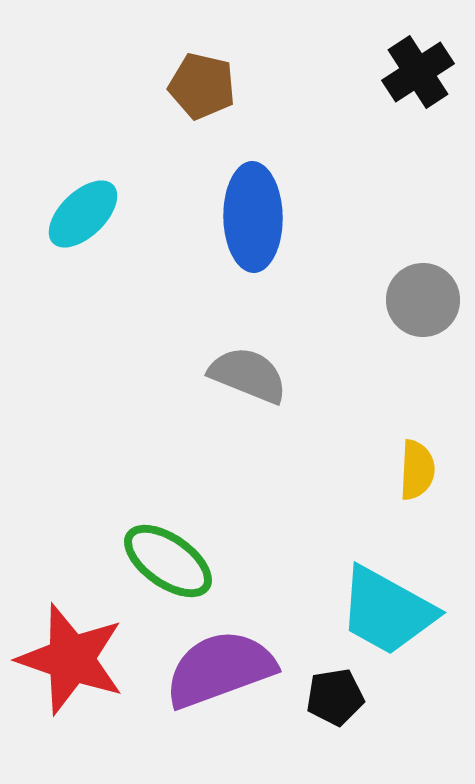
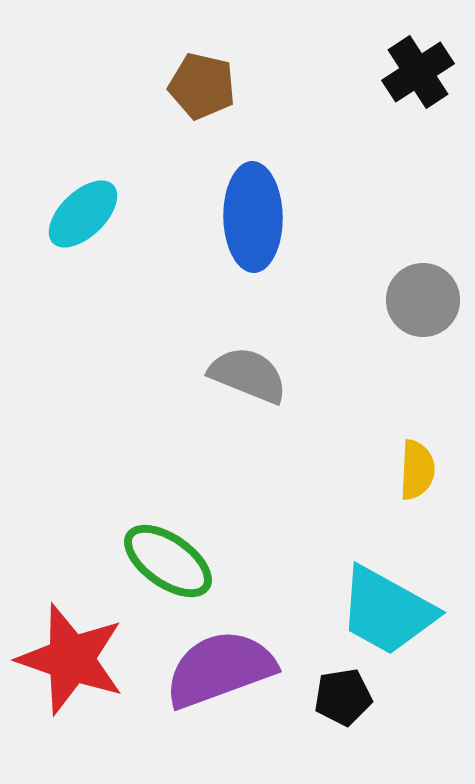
black pentagon: moved 8 px right
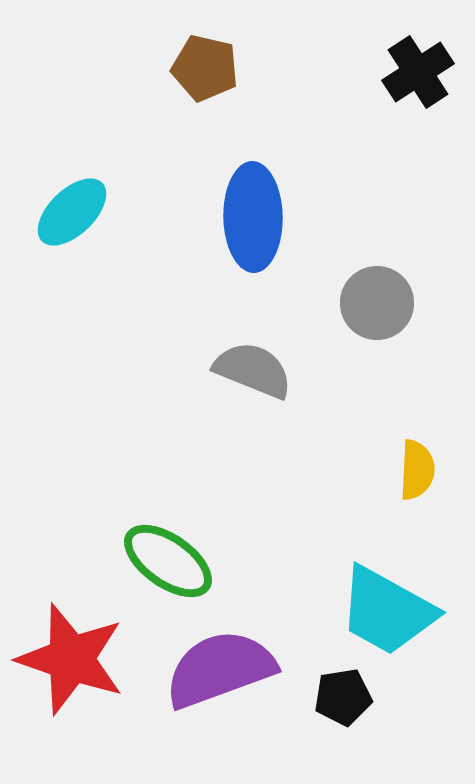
brown pentagon: moved 3 px right, 18 px up
cyan ellipse: moved 11 px left, 2 px up
gray circle: moved 46 px left, 3 px down
gray semicircle: moved 5 px right, 5 px up
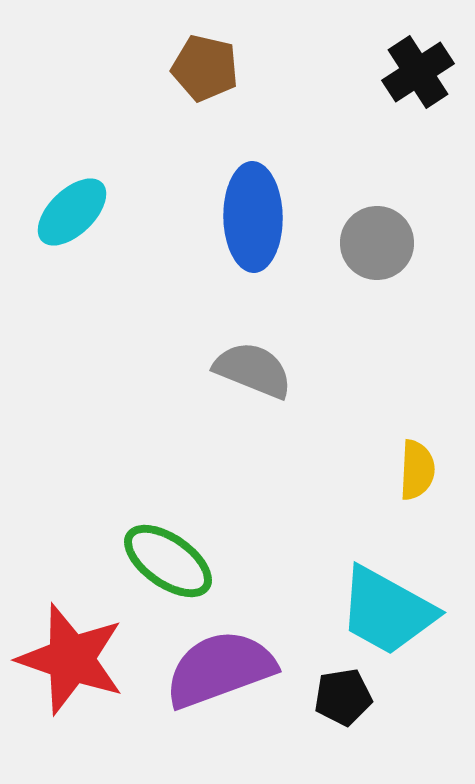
gray circle: moved 60 px up
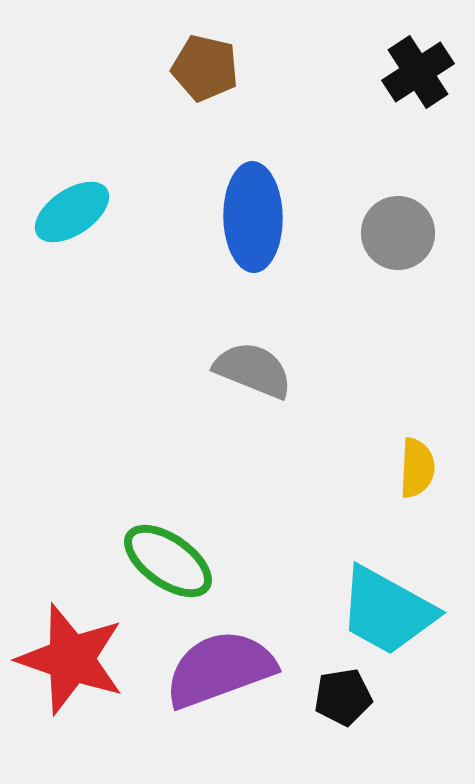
cyan ellipse: rotated 10 degrees clockwise
gray circle: moved 21 px right, 10 px up
yellow semicircle: moved 2 px up
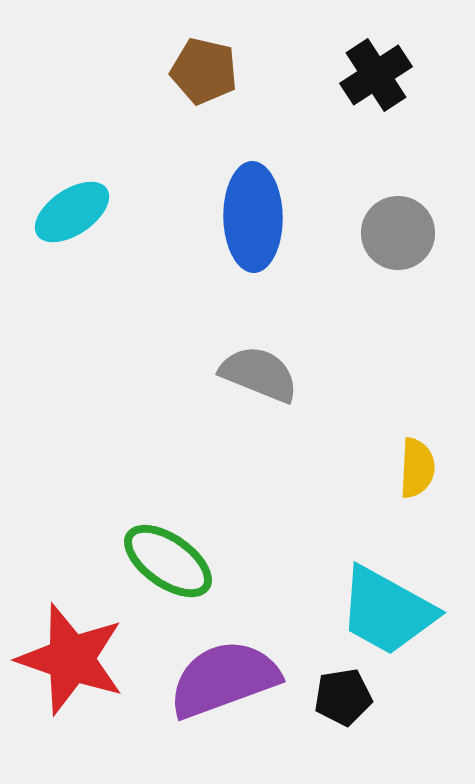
brown pentagon: moved 1 px left, 3 px down
black cross: moved 42 px left, 3 px down
gray semicircle: moved 6 px right, 4 px down
purple semicircle: moved 4 px right, 10 px down
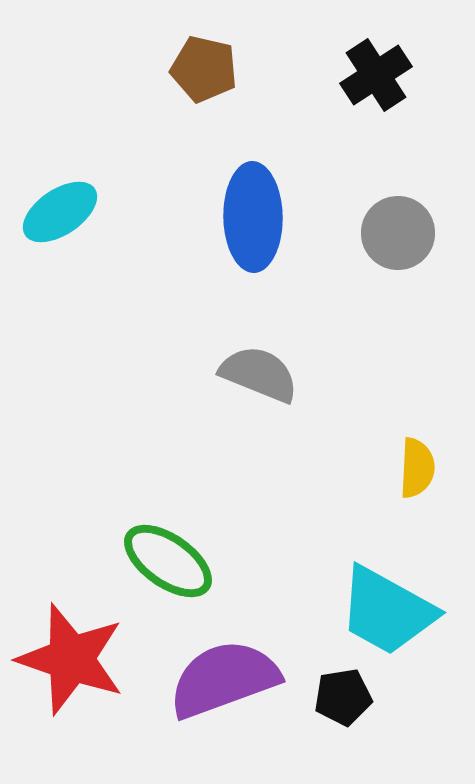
brown pentagon: moved 2 px up
cyan ellipse: moved 12 px left
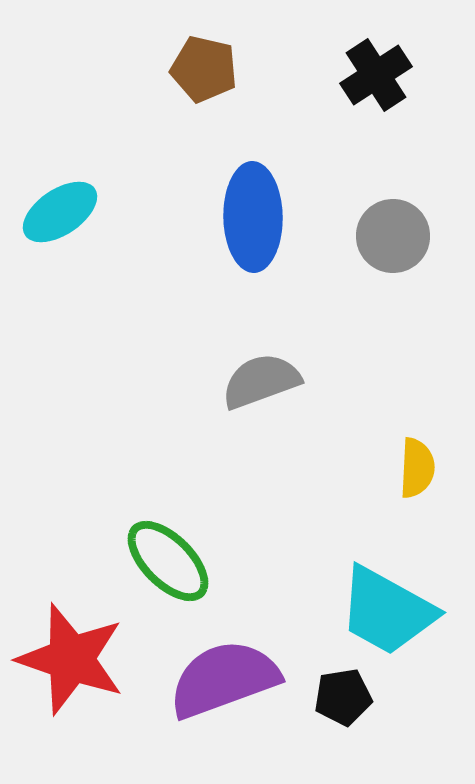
gray circle: moved 5 px left, 3 px down
gray semicircle: moved 2 px right, 7 px down; rotated 42 degrees counterclockwise
green ellipse: rotated 10 degrees clockwise
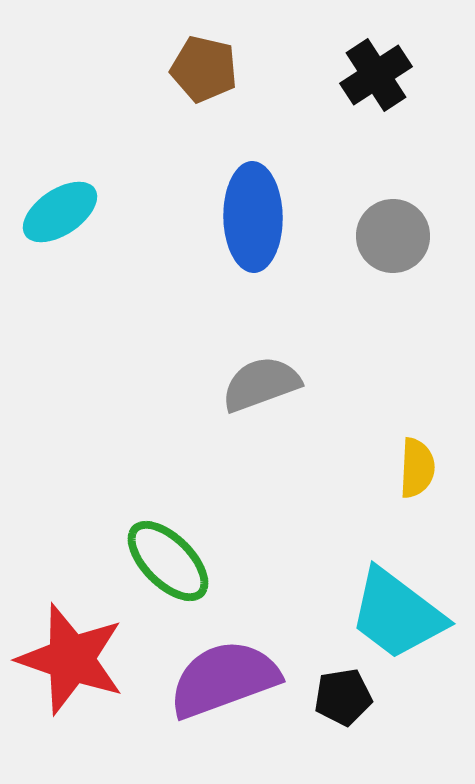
gray semicircle: moved 3 px down
cyan trapezoid: moved 10 px right, 3 px down; rotated 8 degrees clockwise
